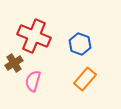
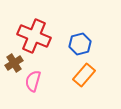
blue hexagon: rotated 25 degrees clockwise
orange rectangle: moved 1 px left, 4 px up
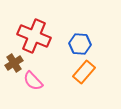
blue hexagon: rotated 20 degrees clockwise
orange rectangle: moved 3 px up
pink semicircle: rotated 60 degrees counterclockwise
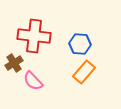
red cross: rotated 16 degrees counterclockwise
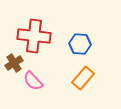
orange rectangle: moved 1 px left, 6 px down
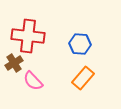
red cross: moved 6 px left
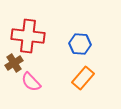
pink semicircle: moved 2 px left, 1 px down
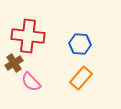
orange rectangle: moved 2 px left
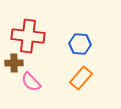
brown cross: rotated 30 degrees clockwise
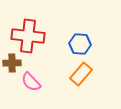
brown cross: moved 2 px left
orange rectangle: moved 4 px up
